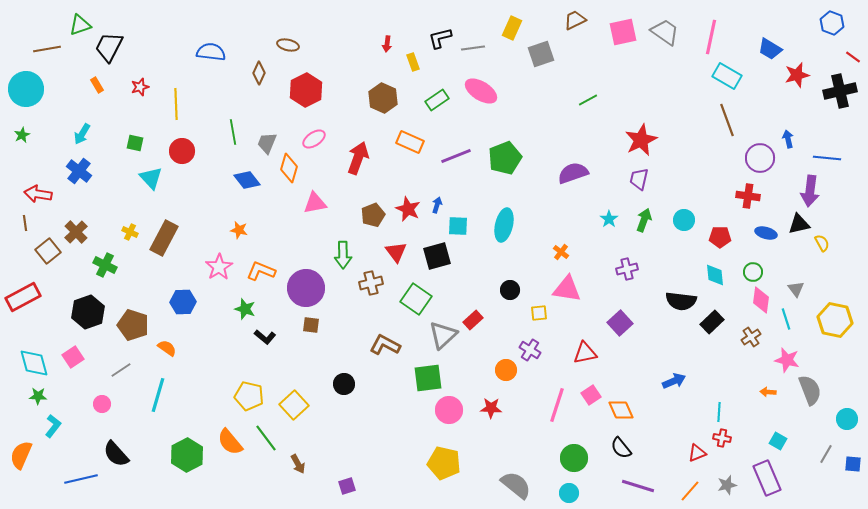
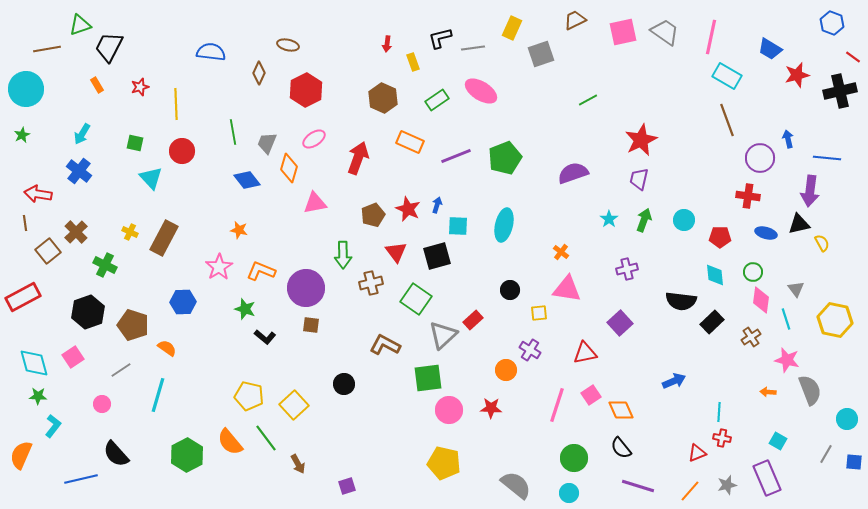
blue square at (853, 464): moved 1 px right, 2 px up
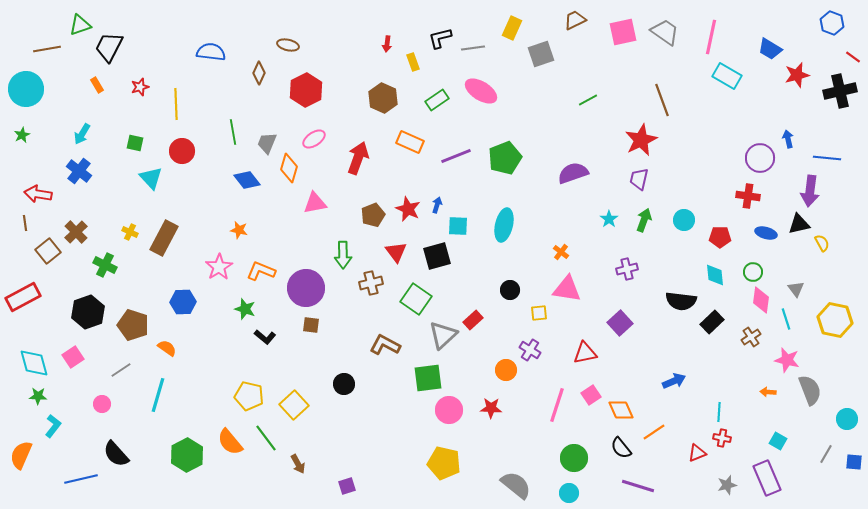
brown line at (727, 120): moved 65 px left, 20 px up
orange line at (690, 491): moved 36 px left, 59 px up; rotated 15 degrees clockwise
